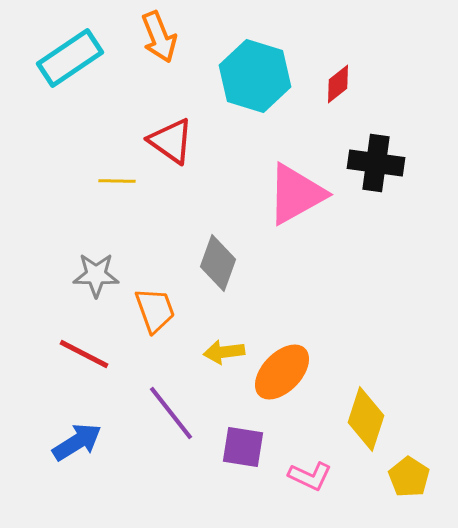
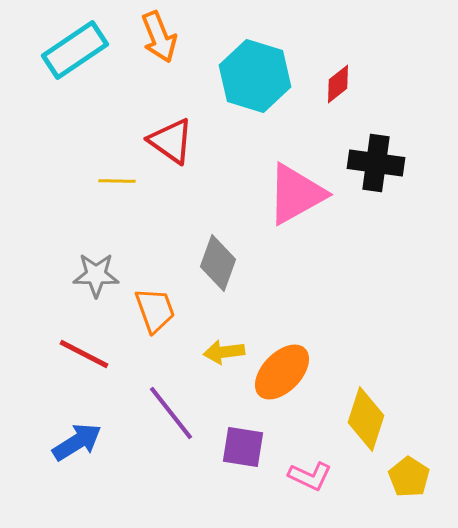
cyan rectangle: moved 5 px right, 8 px up
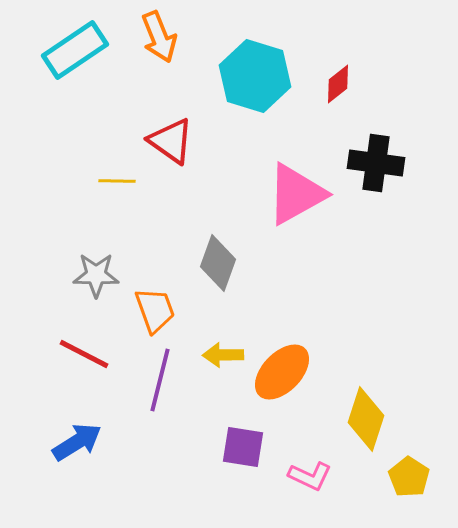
yellow arrow: moved 1 px left, 3 px down; rotated 6 degrees clockwise
purple line: moved 11 px left, 33 px up; rotated 52 degrees clockwise
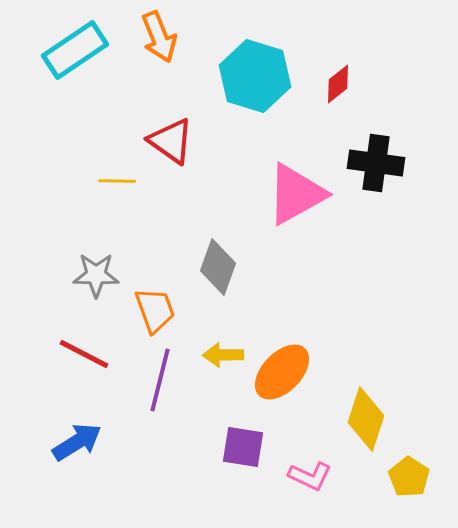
gray diamond: moved 4 px down
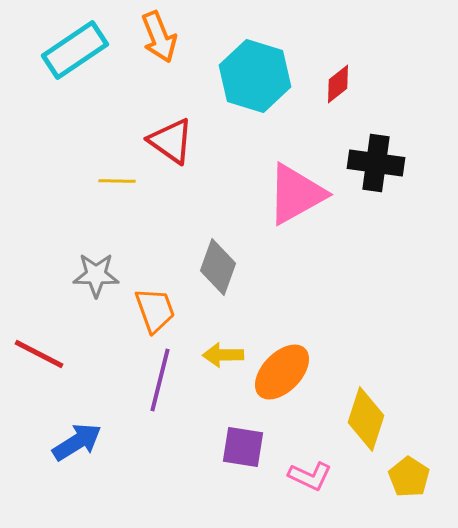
red line: moved 45 px left
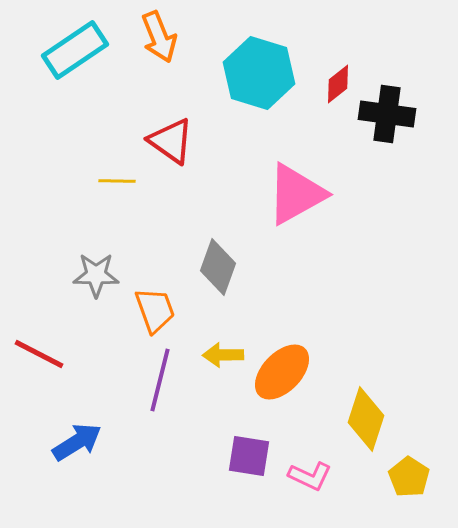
cyan hexagon: moved 4 px right, 3 px up
black cross: moved 11 px right, 49 px up
purple square: moved 6 px right, 9 px down
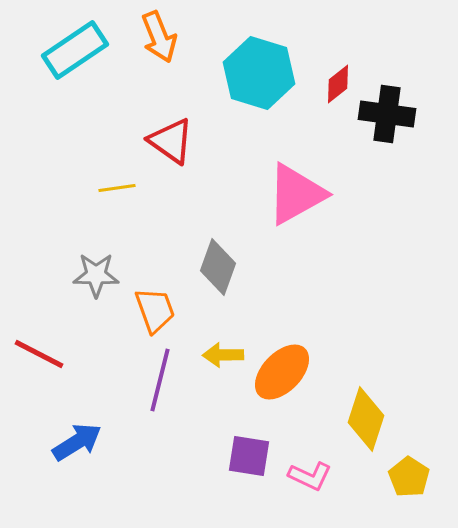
yellow line: moved 7 px down; rotated 9 degrees counterclockwise
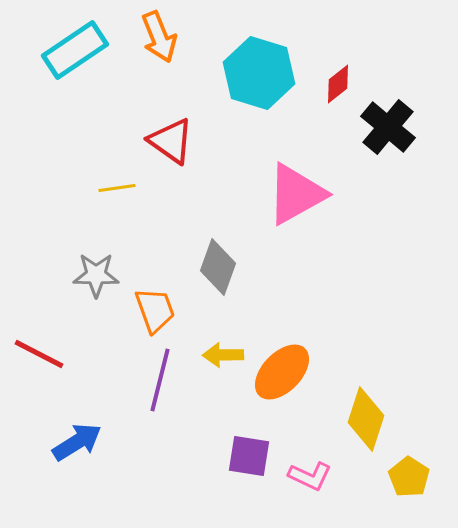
black cross: moved 1 px right, 13 px down; rotated 32 degrees clockwise
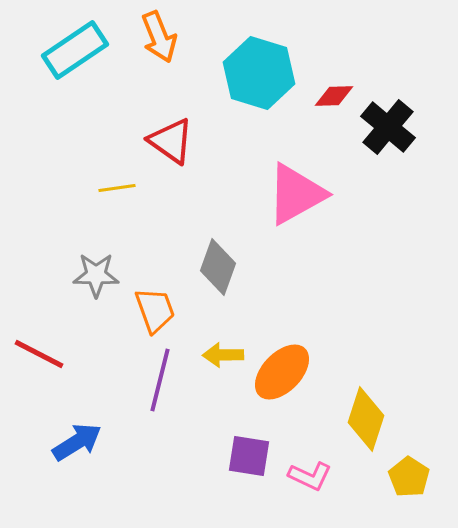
red diamond: moved 4 px left, 12 px down; rotated 36 degrees clockwise
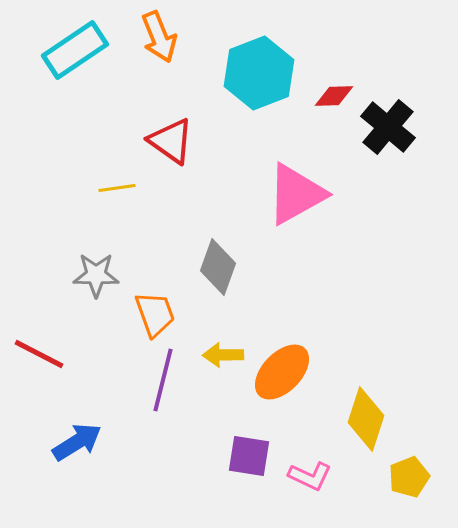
cyan hexagon: rotated 22 degrees clockwise
orange trapezoid: moved 4 px down
purple line: moved 3 px right
yellow pentagon: rotated 18 degrees clockwise
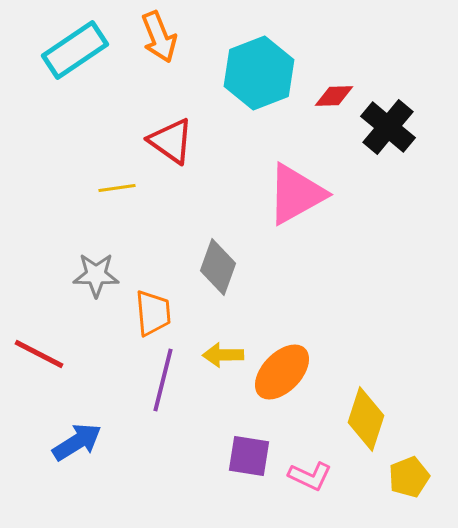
orange trapezoid: moved 2 px left, 1 px up; rotated 15 degrees clockwise
